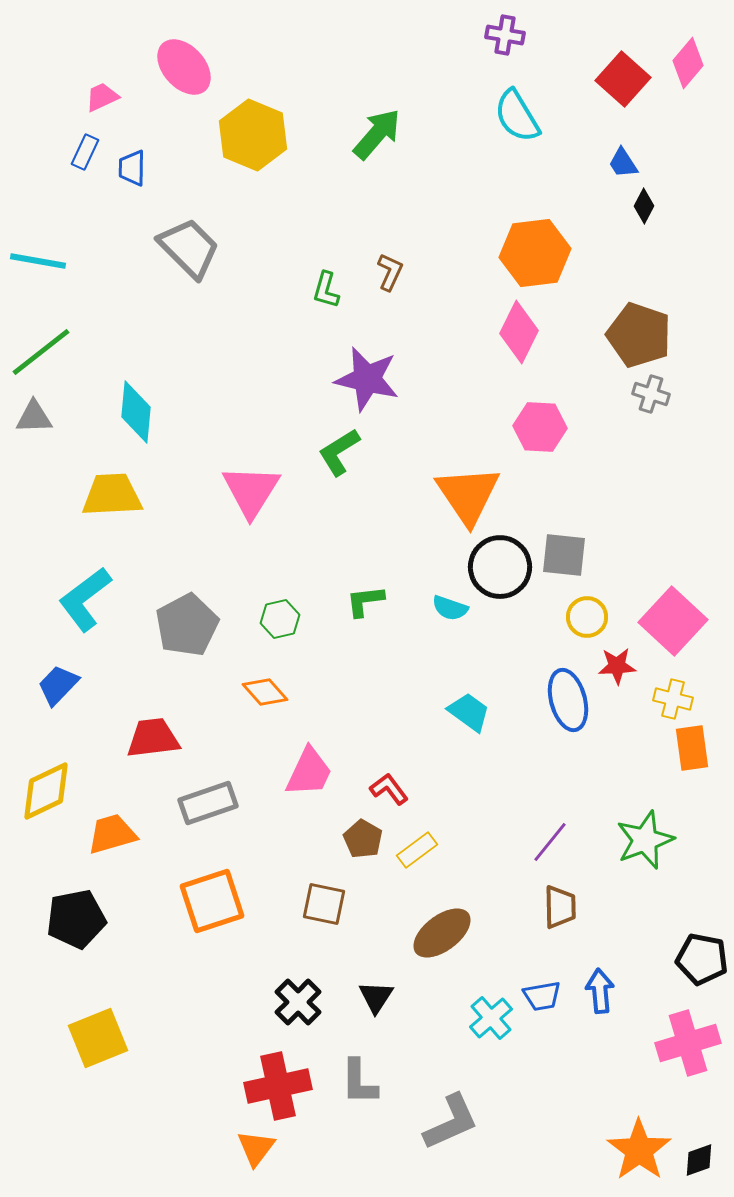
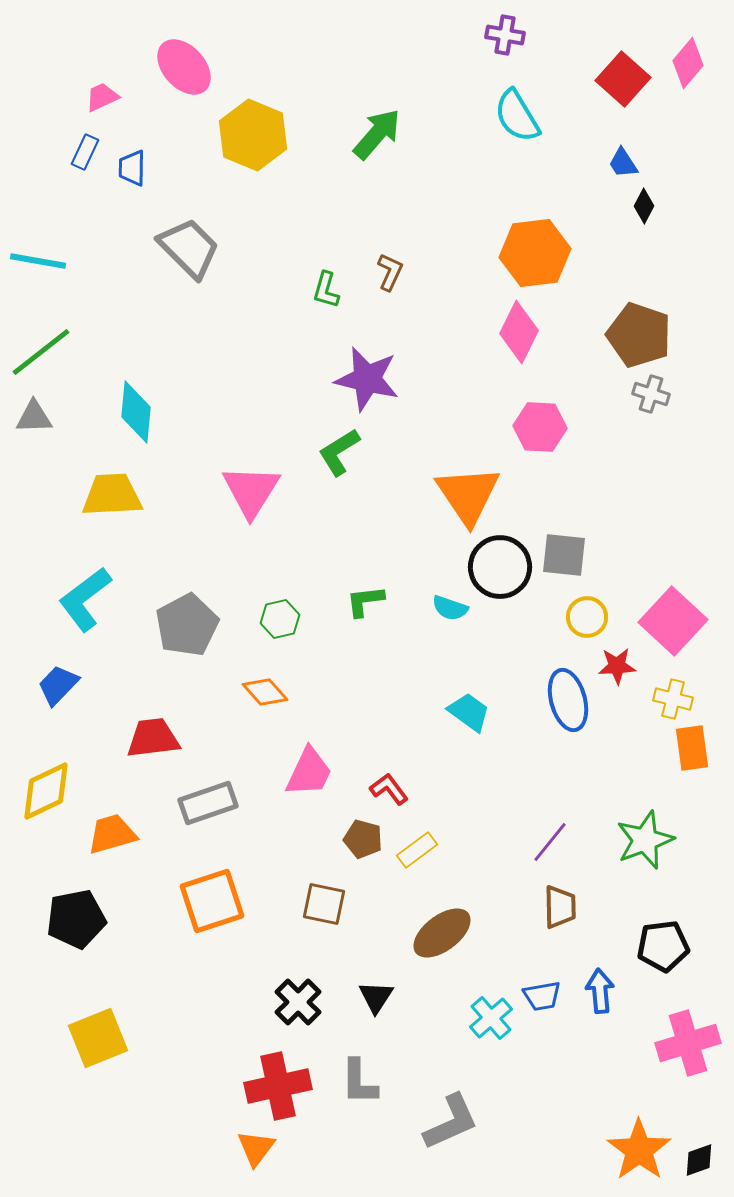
brown pentagon at (363, 839): rotated 15 degrees counterclockwise
black pentagon at (702, 959): moved 39 px left, 13 px up; rotated 18 degrees counterclockwise
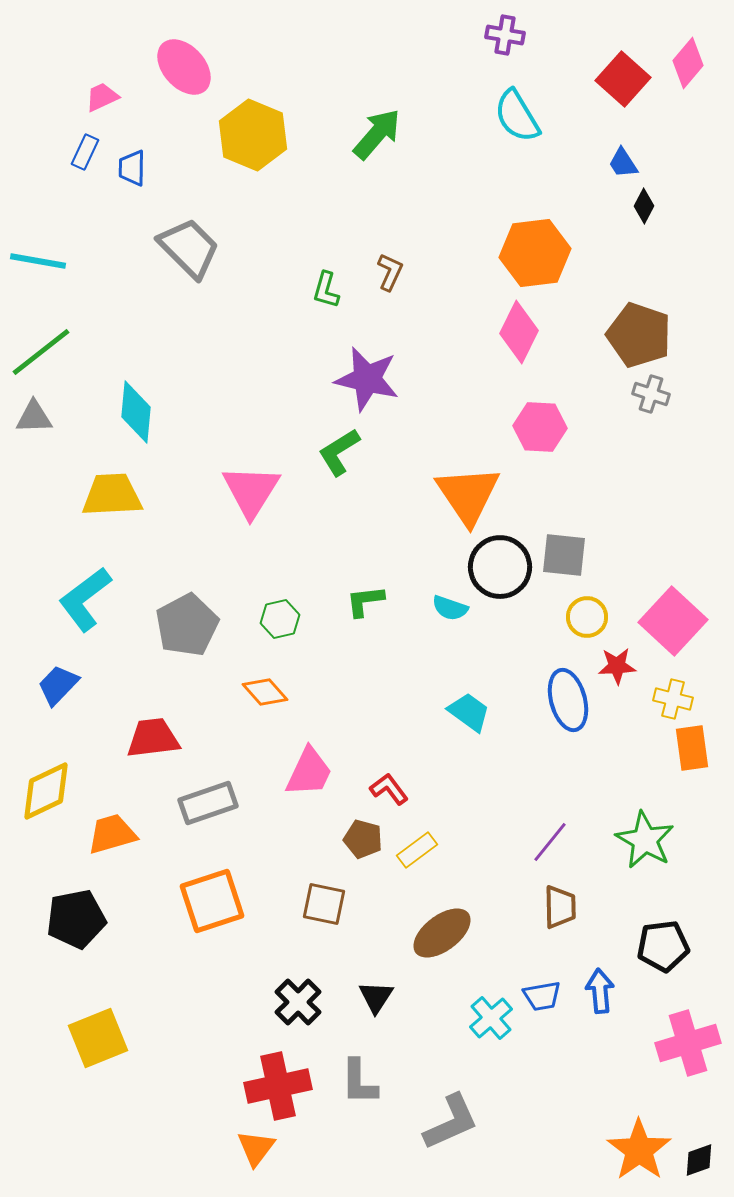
green star at (645, 840): rotated 22 degrees counterclockwise
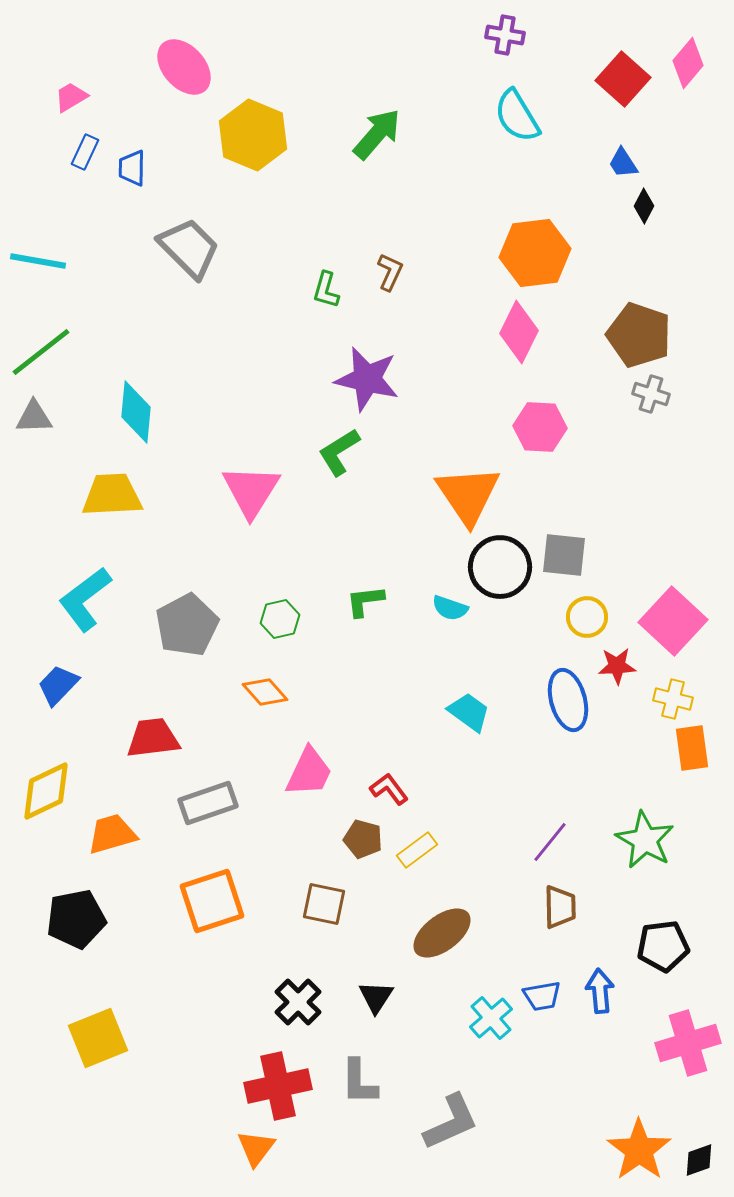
pink trapezoid at (102, 97): moved 31 px left; rotated 6 degrees counterclockwise
